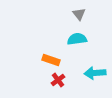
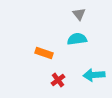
orange rectangle: moved 7 px left, 7 px up
cyan arrow: moved 1 px left, 2 px down
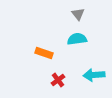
gray triangle: moved 1 px left
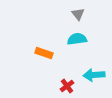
red cross: moved 9 px right, 6 px down
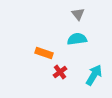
cyan arrow: rotated 125 degrees clockwise
red cross: moved 7 px left, 14 px up
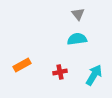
orange rectangle: moved 22 px left, 12 px down; rotated 48 degrees counterclockwise
red cross: rotated 24 degrees clockwise
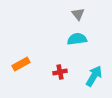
orange rectangle: moved 1 px left, 1 px up
cyan arrow: moved 1 px down
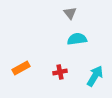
gray triangle: moved 8 px left, 1 px up
orange rectangle: moved 4 px down
cyan arrow: moved 1 px right
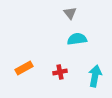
orange rectangle: moved 3 px right
cyan arrow: rotated 20 degrees counterclockwise
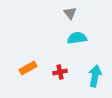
cyan semicircle: moved 1 px up
orange rectangle: moved 4 px right
